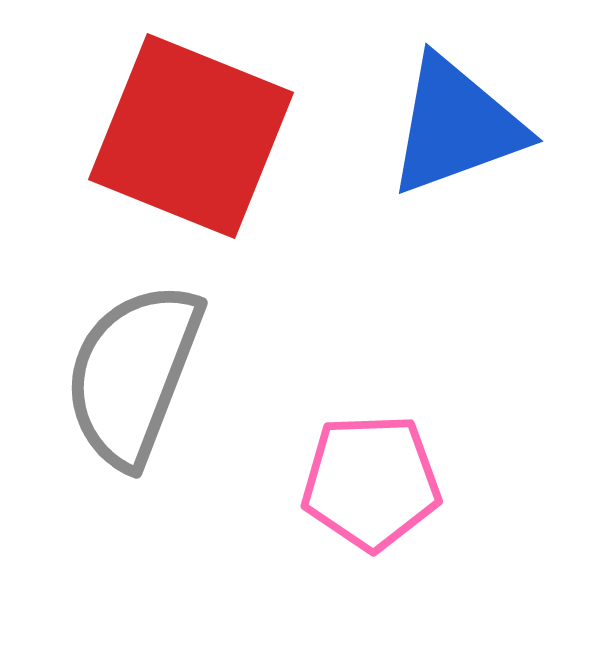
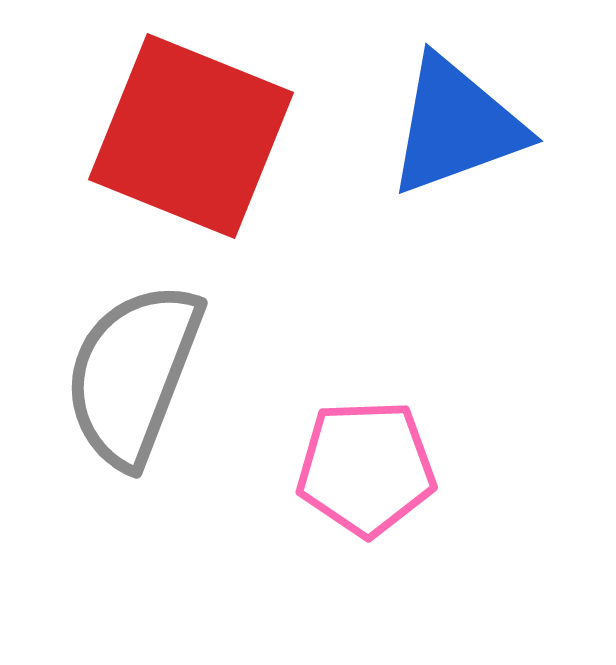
pink pentagon: moved 5 px left, 14 px up
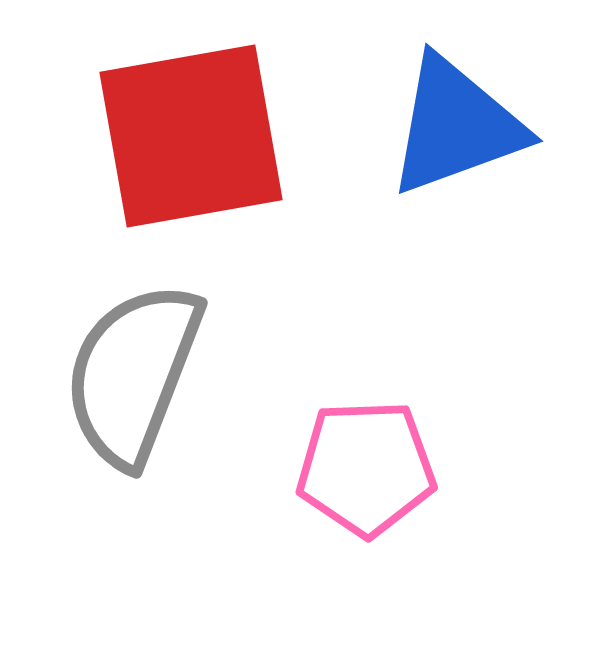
red square: rotated 32 degrees counterclockwise
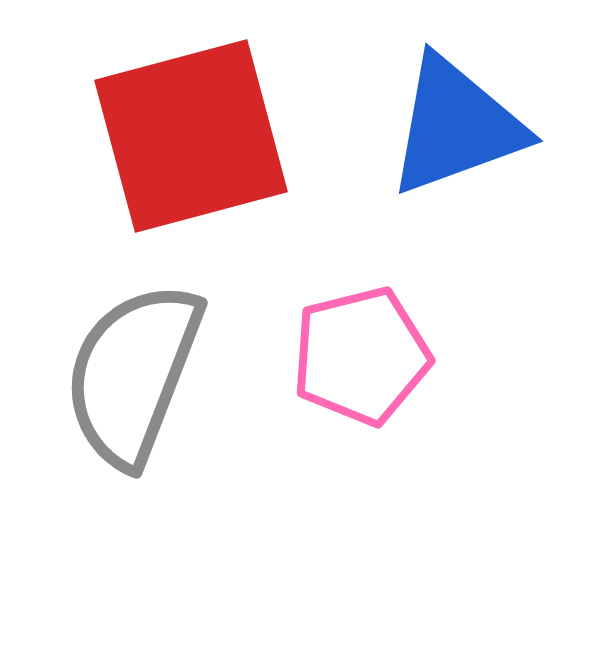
red square: rotated 5 degrees counterclockwise
pink pentagon: moved 5 px left, 112 px up; rotated 12 degrees counterclockwise
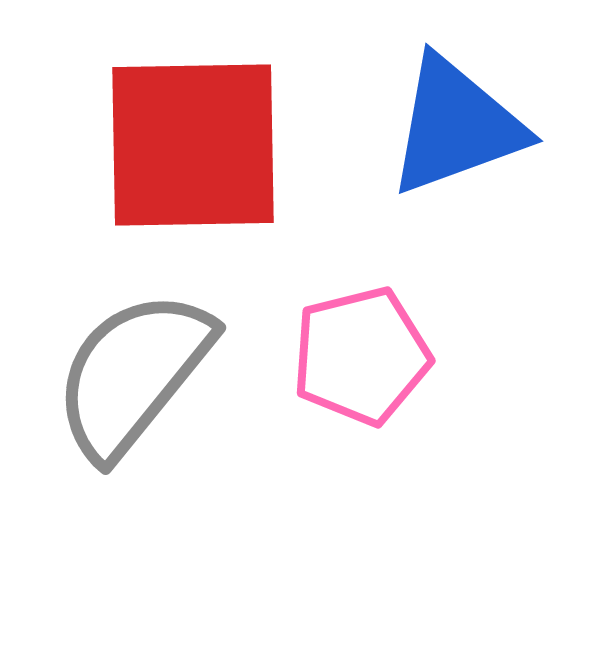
red square: moved 2 px right, 9 px down; rotated 14 degrees clockwise
gray semicircle: rotated 18 degrees clockwise
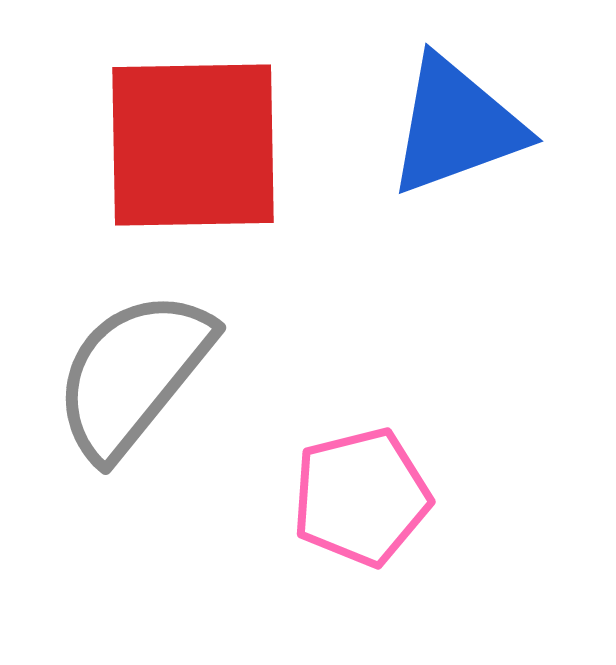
pink pentagon: moved 141 px down
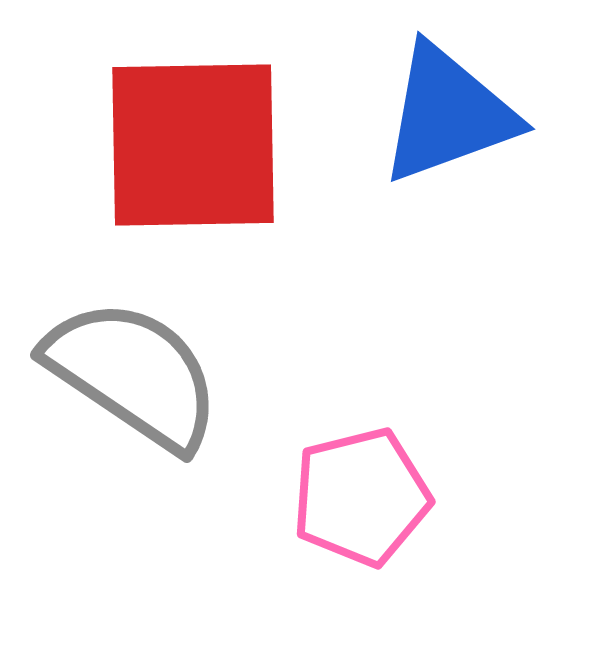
blue triangle: moved 8 px left, 12 px up
gray semicircle: rotated 85 degrees clockwise
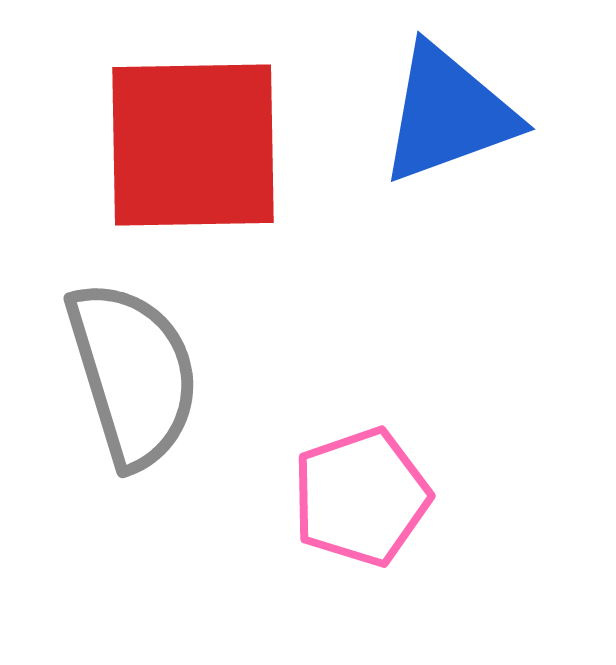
gray semicircle: rotated 39 degrees clockwise
pink pentagon: rotated 5 degrees counterclockwise
